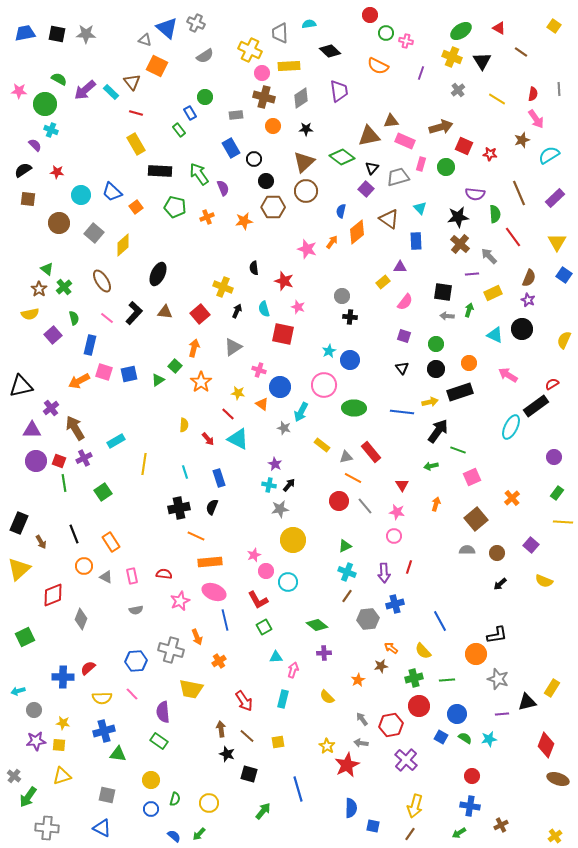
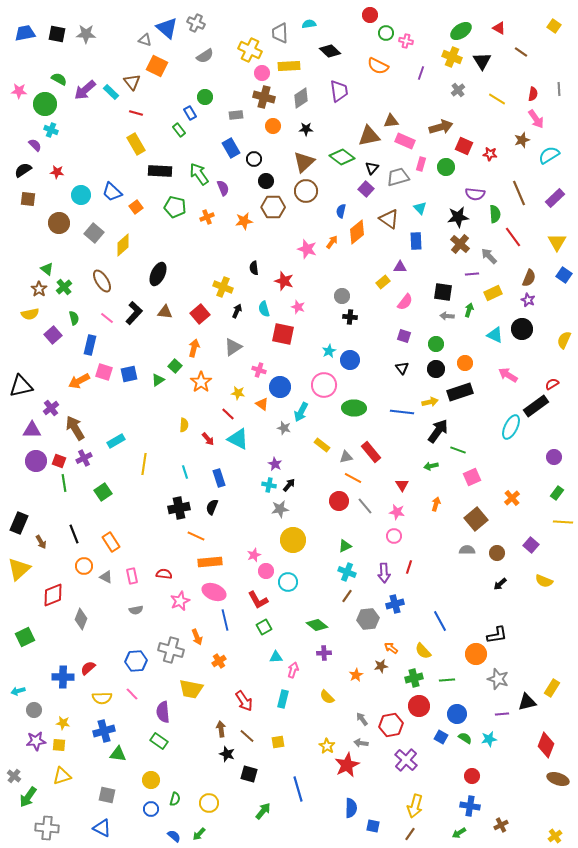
orange circle at (469, 363): moved 4 px left
orange star at (358, 680): moved 2 px left, 5 px up
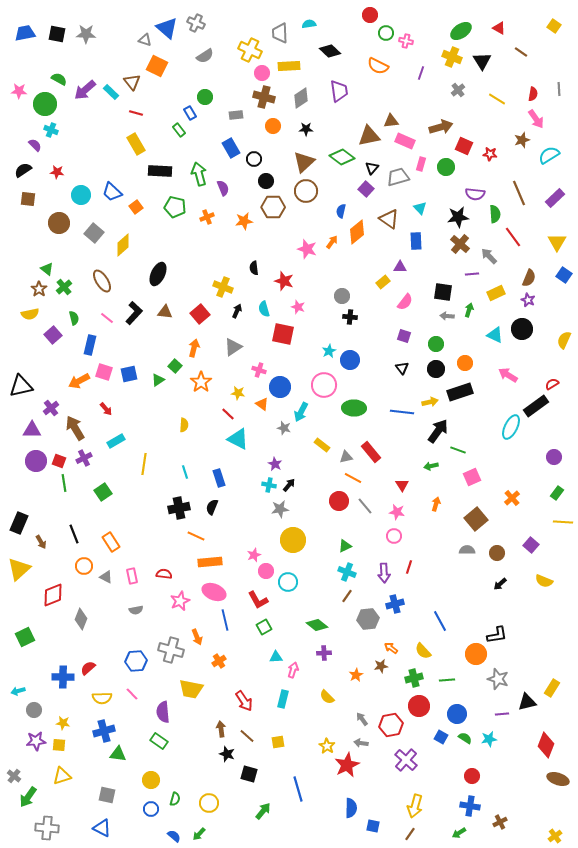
green arrow at (199, 174): rotated 20 degrees clockwise
yellow rectangle at (493, 293): moved 3 px right
red arrow at (208, 439): moved 102 px left, 30 px up
brown cross at (501, 825): moved 1 px left, 3 px up
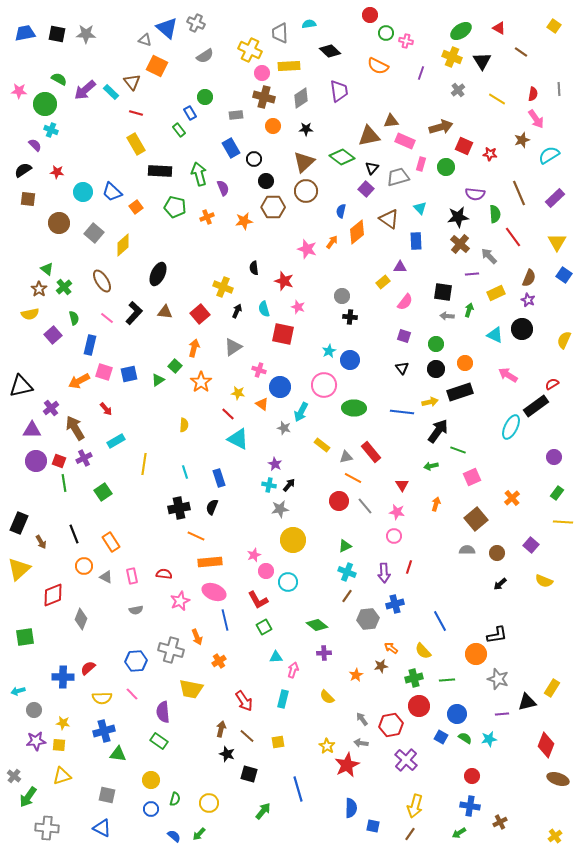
cyan circle at (81, 195): moved 2 px right, 3 px up
green square at (25, 637): rotated 18 degrees clockwise
brown arrow at (221, 729): rotated 21 degrees clockwise
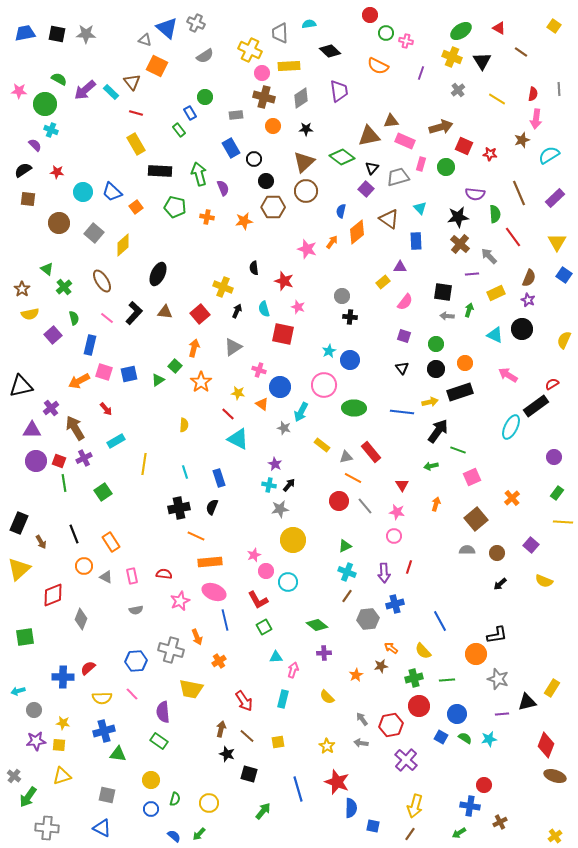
pink arrow at (536, 119): rotated 42 degrees clockwise
orange cross at (207, 217): rotated 32 degrees clockwise
brown star at (39, 289): moved 17 px left
red star at (347, 765): moved 10 px left, 17 px down; rotated 25 degrees counterclockwise
red circle at (472, 776): moved 12 px right, 9 px down
brown ellipse at (558, 779): moved 3 px left, 3 px up
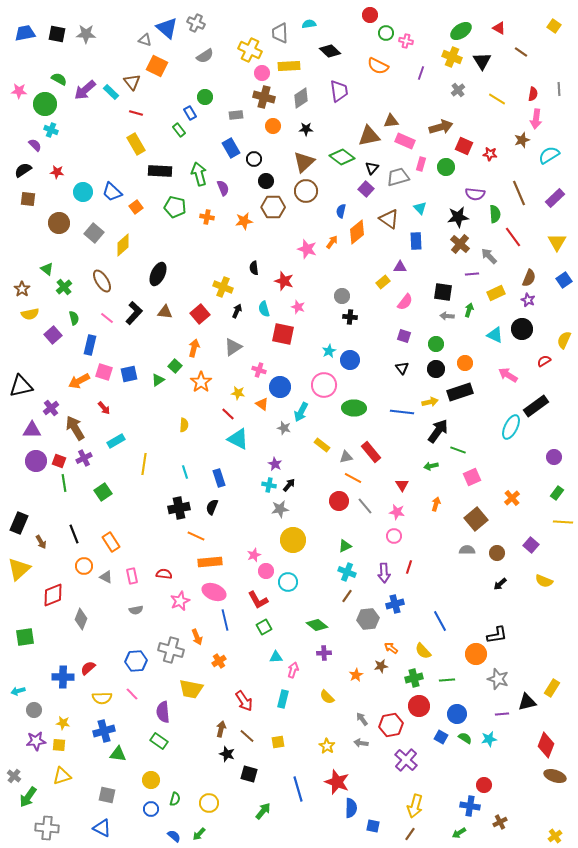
blue square at (564, 275): moved 5 px down; rotated 21 degrees clockwise
red semicircle at (552, 384): moved 8 px left, 23 px up
red arrow at (106, 409): moved 2 px left, 1 px up
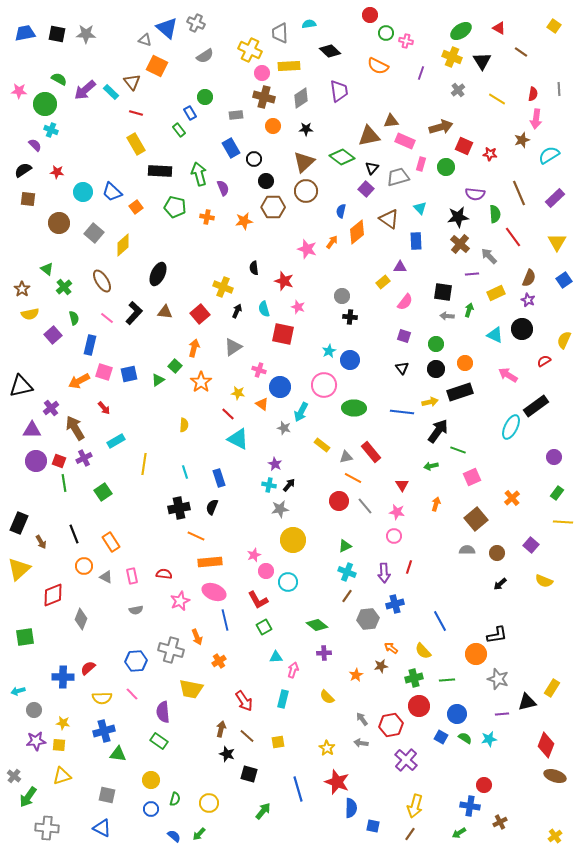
yellow star at (327, 746): moved 2 px down
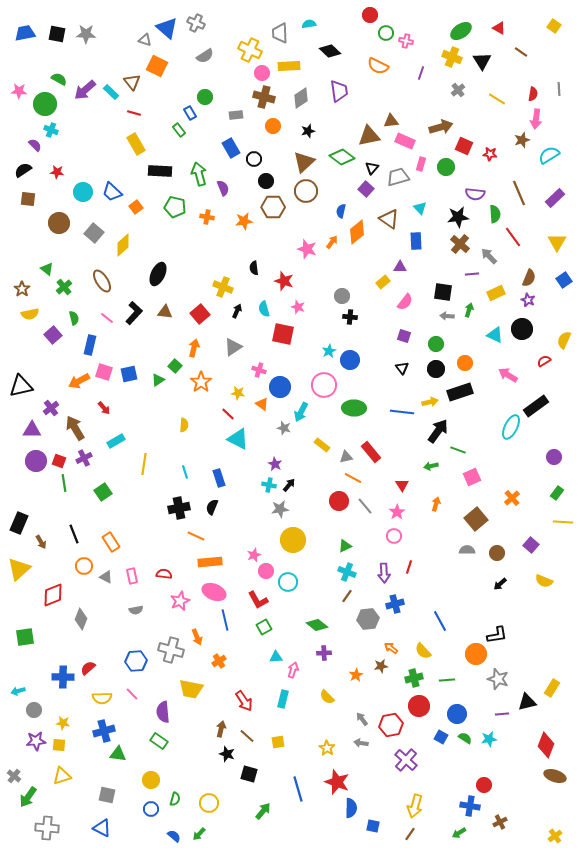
red line at (136, 113): moved 2 px left
black star at (306, 129): moved 2 px right, 2 px down; rotated 16 degrees counterclockwise
pink star at (397, 512): rotated 28 degrees clockwise
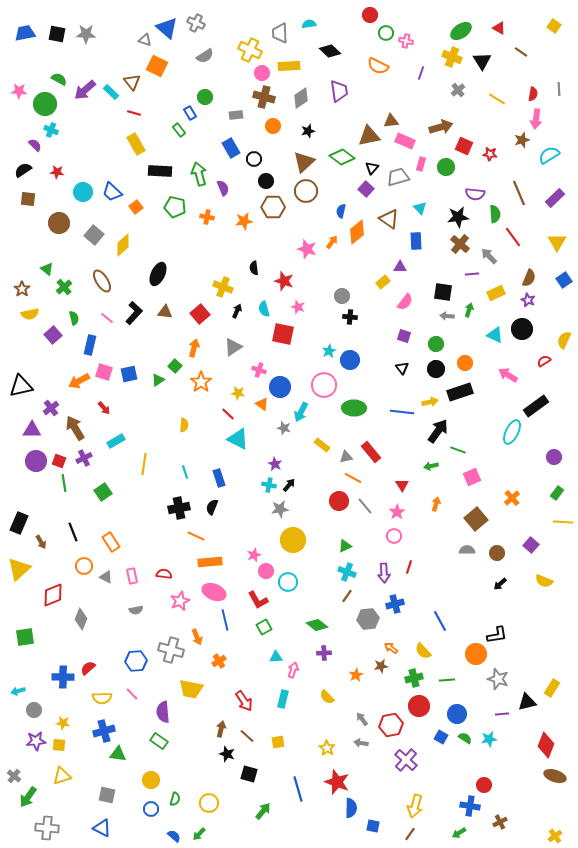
gray square at (94, 233): moved 2 px down
cyan ellipse at (511, 427): moved 1 px right, 5 px down
black line at (74, 534): moved 1 px left, 2 px up
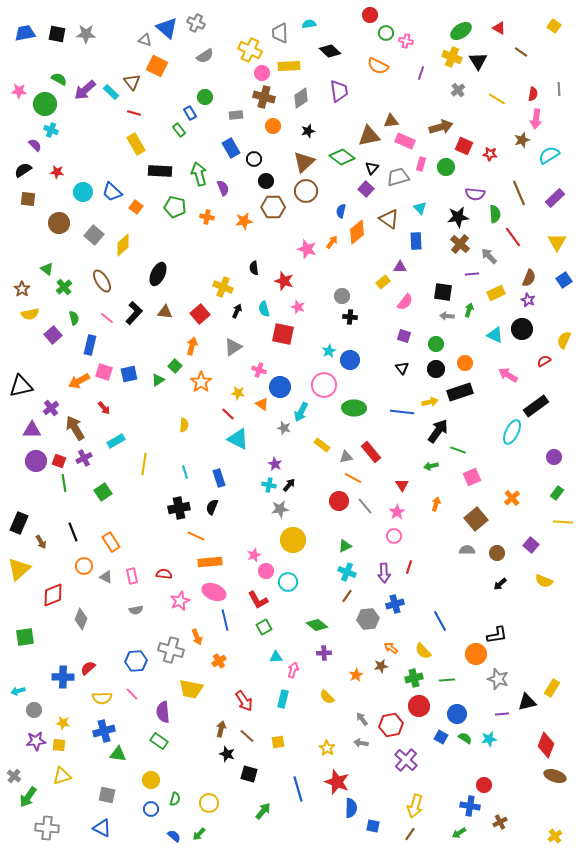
black triangle at (482, 61): moved 4 px left
orange square at (136, 207): rotated 16 degrees counterclockwise
orange arrow at (194, 348): moved 2 px left, 2 px up
